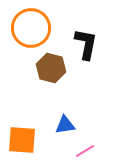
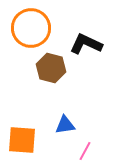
black L-shape: rotated 76 degrees counterclockwise
pink line: rotated 30 degrees counterclockwise
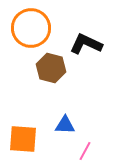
blue triangle: rotated 10 degrees clockwise
orange square: moved 1 px right, 1 px up
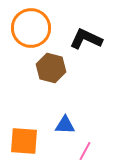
black L-shape: moved 5 px up
orange square: moved 1 px right, 2 px down
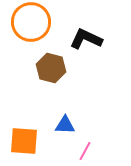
orange circle: moved 6 px up
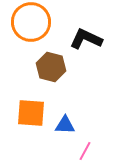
brown hexagon: moved 1 px up
orange square: moved 7 px right, 28 px up
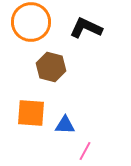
black L-shape: moved 11 px up
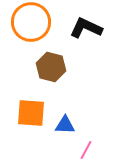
pink line: moved 1 px right, 1 px up
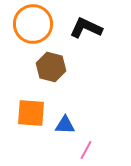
orange circle: moved 2 px right, 2 px down
